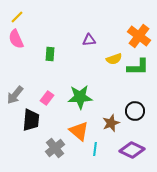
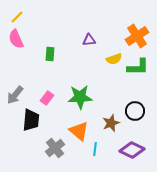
orange cross: moved 2 px left; rotated 20 degrees clockwise
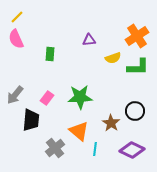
yellow semicircle: moved 1 px left, 1 px up
brown star: rotated 18 degrees counterclockwise
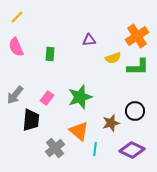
pink semicircle: moved 8 px down
green star: rotated 15 degrees counterclockwise
brown star: rotated 24 degrees clockwise
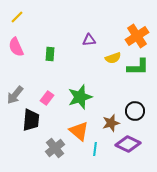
purple diamond: moved 4 px left, 6 px up
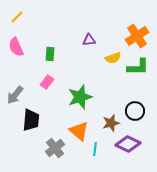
pink rectangle: moved 16 px up
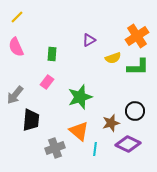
purple triangle: rotated 24 degrees counterclockwise
green rectangle: moved 2 px right
gray cross: rotated 18 degrees clockwise
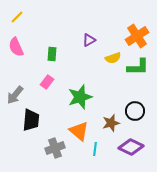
purple diamond: moved 3 px right, 3 px down
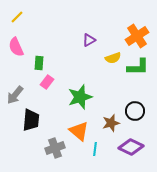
green rectangle: moved 13 px left, 9 px down
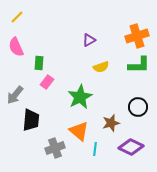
orange cross: rotated 15 degrees clockwise
yellow semicircle: moved 12 px left, 9 px down
green L-shape: moved 1 px right, 2 px up
green star: rotated 10 degrees counterclockwise
black circle: moved 3 px right, 4 px up
